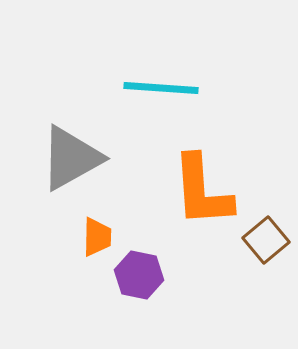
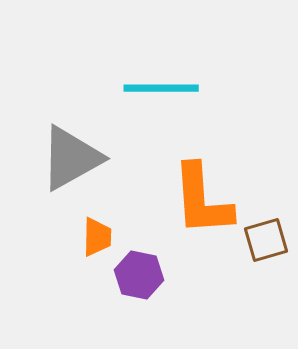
cyan line: rotated 4 degrees counterclockwise
orange L-shape: moved 9 px down
brown square: rotated 24 degrees clockwise
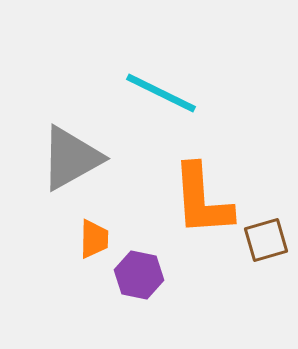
cyan line: moved 5 px down; rotated 26 degrees clockwise
orange trapezoid: moved 3 px left, 2 px down
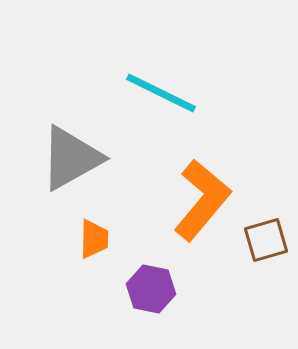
orange L-shape: rotated 136 degrees counterclockwise
purple hexagon: moved 12 px right, 14 px down
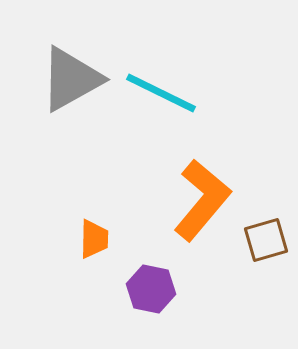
gray triangle: moved 79 px up
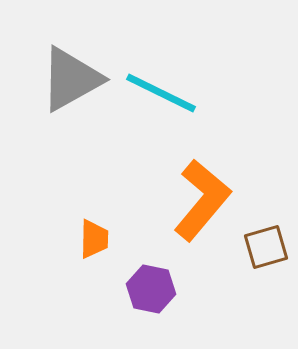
brown square: moved 7 px down
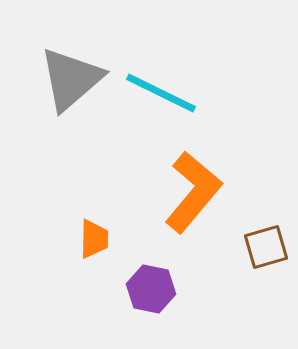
gray triangle: rotated 12 degrees counterclockwise
orange L-shape: moved 9 px left, 8 px up
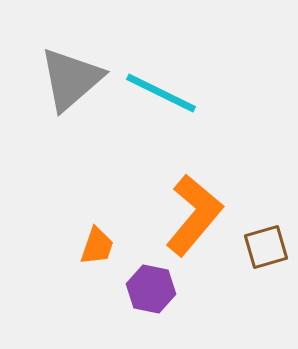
orange L-shape: moved 1 px right, 23 px down
orange trapezoid: moved 3 px right, 7 px down; rotated 18 degrees clockwise
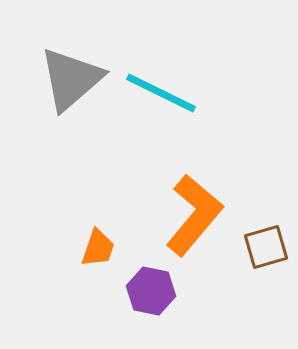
orange trapezoid: moved 1 px right, 2 px down
purple hexagon: moved 2 px down
